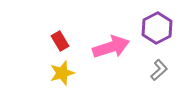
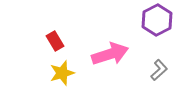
purple hexagon: moved 8 px up
red rectangle: moved 5 px left
pink arrow: moved 1 px left, 7 px down
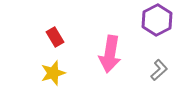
red rectangle: moved 4 px up
pink arrow: rotated 117 degrees clockwise
yellow star: moved 9 px left
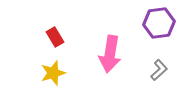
purple hexagon: moved 2 px right, 3 px down; rotated 20 degrees clockwise
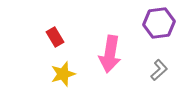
yellow star: moved 10 px right, 1 px down
